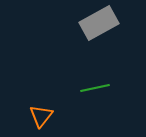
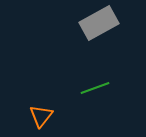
green line: rotated 8 degrees counterclockwise
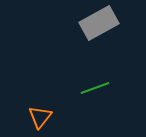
orange triangle: moved 1 px left, 1 px down
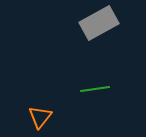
green line: moved 1 px down; rotated 12 degrees clockwise
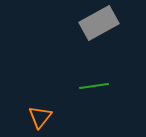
green line: moved 1 px left, 3 px up
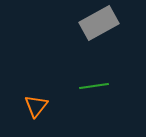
orange triangle: moved 4 px left, 11 px up
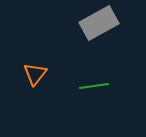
orange triangle: moved 1 px left, 32 px up
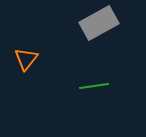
orange triangle: moved 9 px left, 15 px up
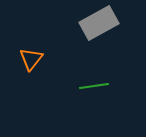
orange triangle: moved 5 px right
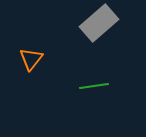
gray rectangle: rotated 12 degrees counterclockwise
